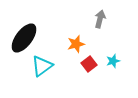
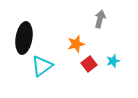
black ellipse: rotated 28 degrees counterclockwise
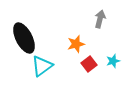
black ellipse: rotated 36 degrees counterclockwise
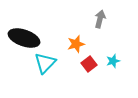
black ellipse: rotated 44 degrees counterclockwise
cyan triangle: moved 3 px right, 3 px up; rotated 10 degrees counterclockwise
